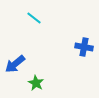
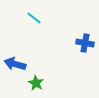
blue cross: moved 1 px right, 4 px up
blue arrow: rotated 55 degrees clockwise
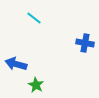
blue arrow: moved 1 px right
green star: moved 2 px down
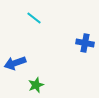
blue arrow: moved 1 px left, 1 px up; rotated 35 degrees counterclockwise
green star: rotated 21 degrees clockwise
